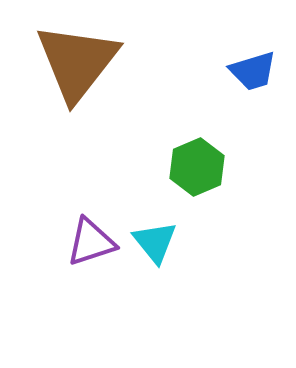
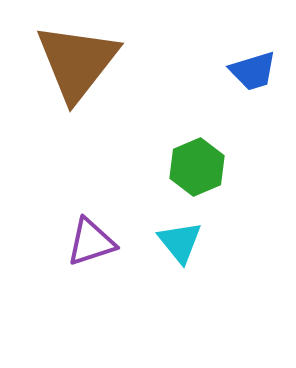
cyan triangle: moved 25 px right
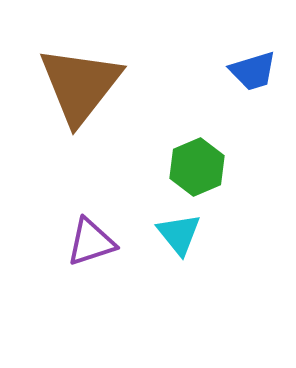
brown triangle: moved 3 px right, 23 px down
cyan triangle: moved 1 px left, 8 px up
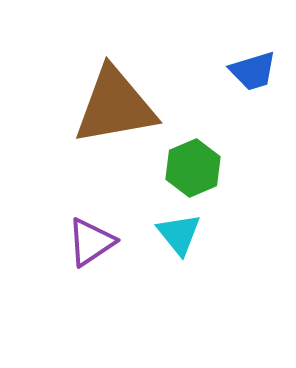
brown triangle: moved 35 px right, 21 px down; rotated 42 degrees clockwise
green hexagon: moved 4 px left, 1 px down
purple triangle: rotated 16 degrees counterclockwise
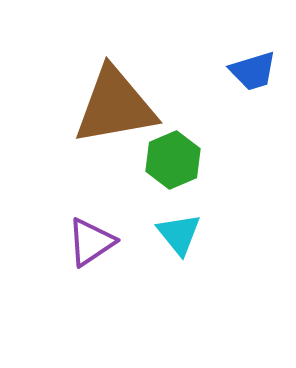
green hexagon: moved 20 px left, 8 px up
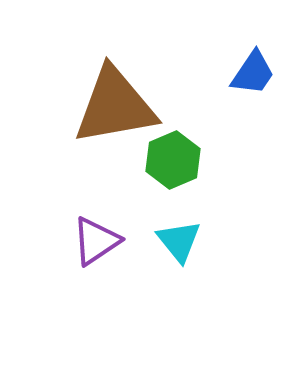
blue trapezoid: moved 2 px down; rotated 39 degrees counterclockwise
cyan triangle: moved 7 px down
purple triangle: moved 5 px right, 1 px up
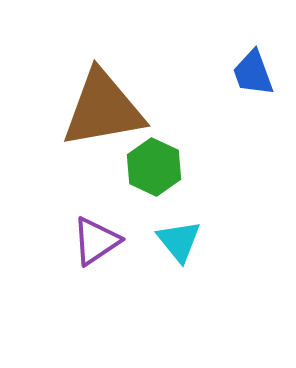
blue trapezoid: rotated 126 degrees clockwise
brown triangle: moved 12 px left, 3 px down
green hexagon: moved 19 px left, 7 px down; rotated 12 degrees counterclockwise
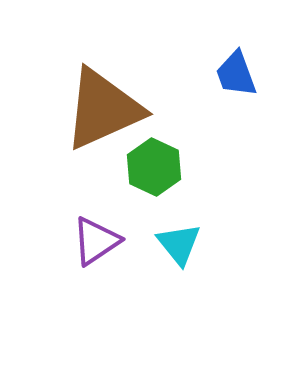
blue trapezoid: moved 17 px left, 1 px down
brown triangle: rotated 14 degrees counterclockwise
cyan triangle: moved 3 px down
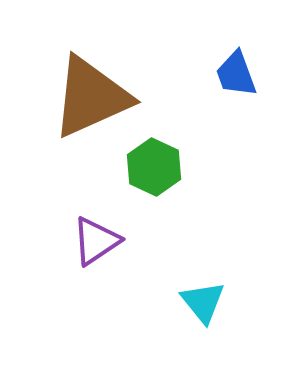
brown triangle: moved 12 px left, 12 px up
cyan triangle: moved 24 px right, 58 px down
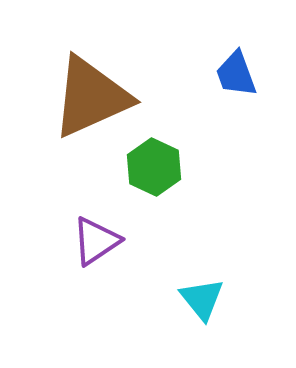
cyan triangle: moved 1 px left, 3 px up
